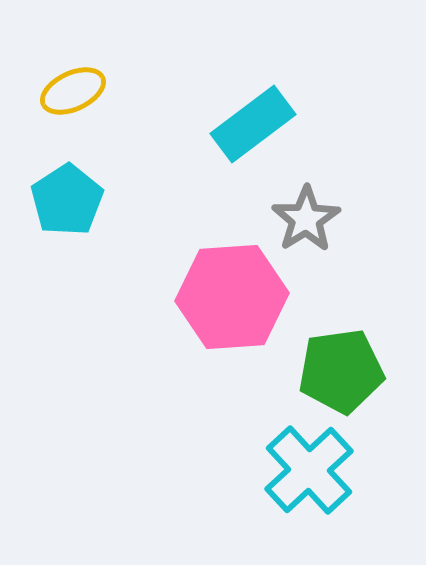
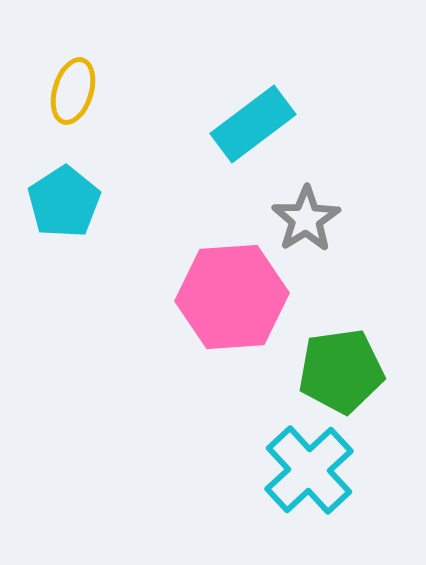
yellow ellipse: rotated 48 degrees counterclockwise
cyan pentagon: moved 3 px left, 2 px down
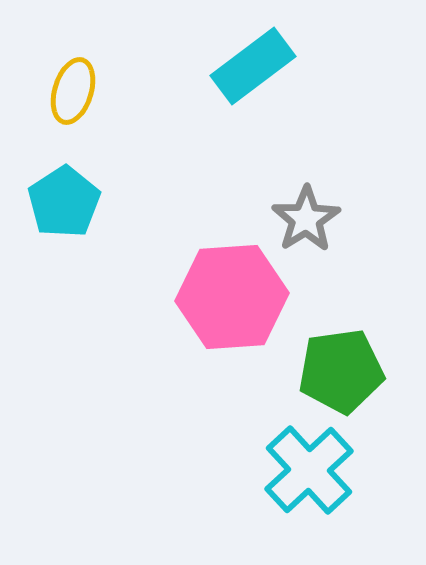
cyan rectangle: moved 58 px up
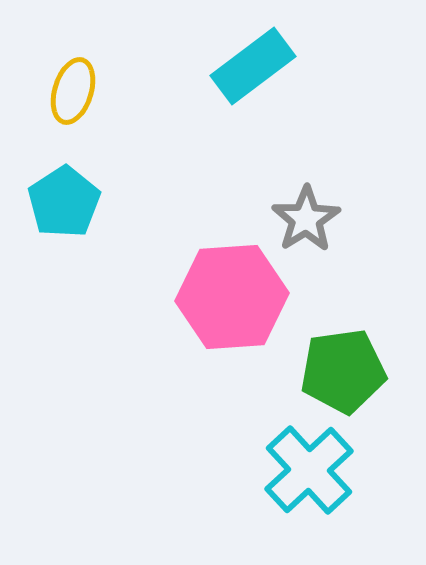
green pentagon: moved 2 px right
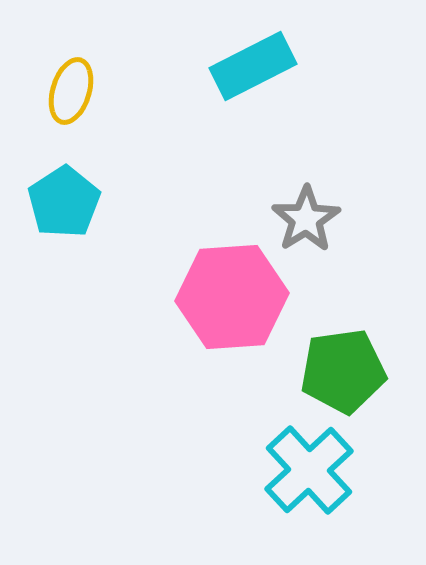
cyan rectangle: rotated 10 degrees clockwise
yellow ellipse: moved 2 px left
